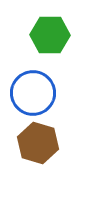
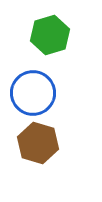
green hexagon: rotated 18 degrees counterclockwise
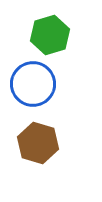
blue circle: moved 9 px up
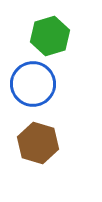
green hexagon: moved 1 px down
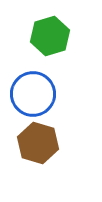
blue circle: moved 10 px down
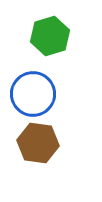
brown hexagon: rotated 9 degrees counterclockwise
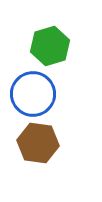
green hexagon: moved 10 px down
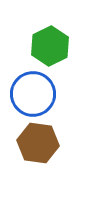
green hexagon: rotated 9 degrees counterclockwise
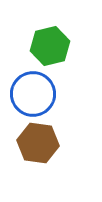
green hexagon: rotated 12 degrees clockwise
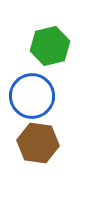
blue circle: moved 1 px left, 2 px down
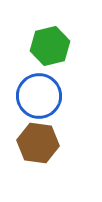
blue circle: moved 7 px right
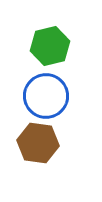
blue circle: moved 7 px right
